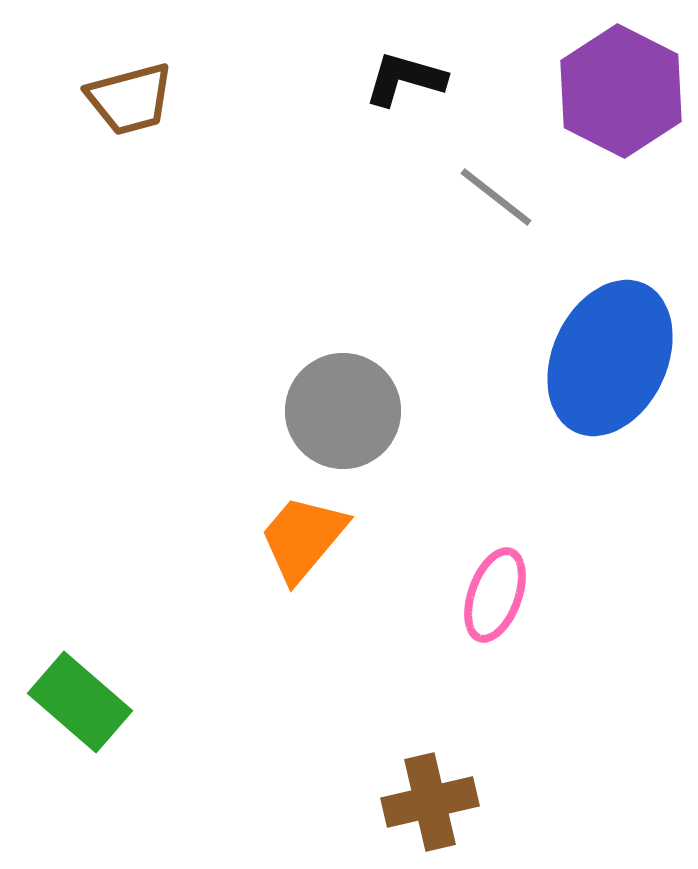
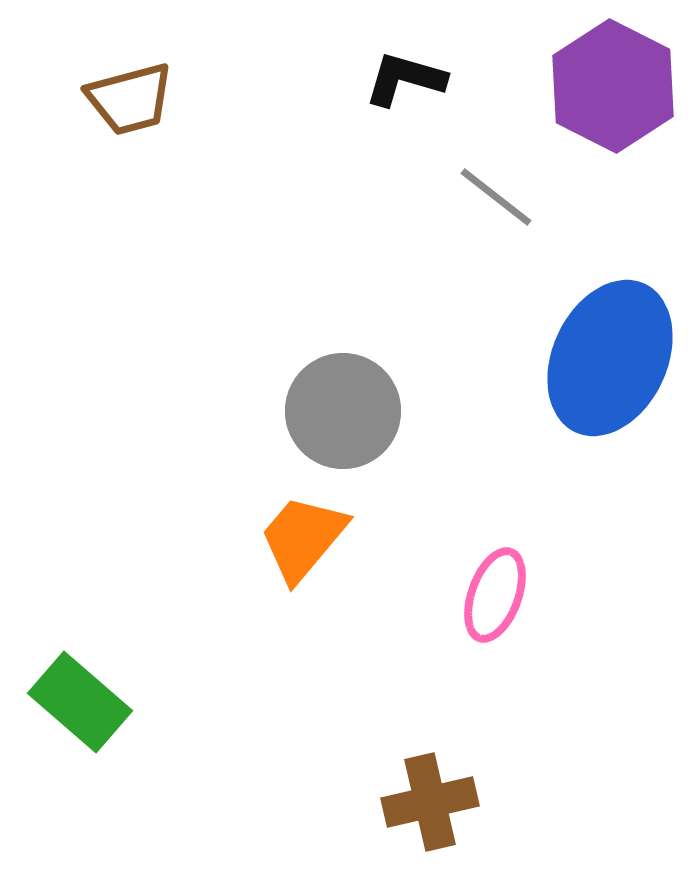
purple hexagon: moved 8 px left, 5 px up
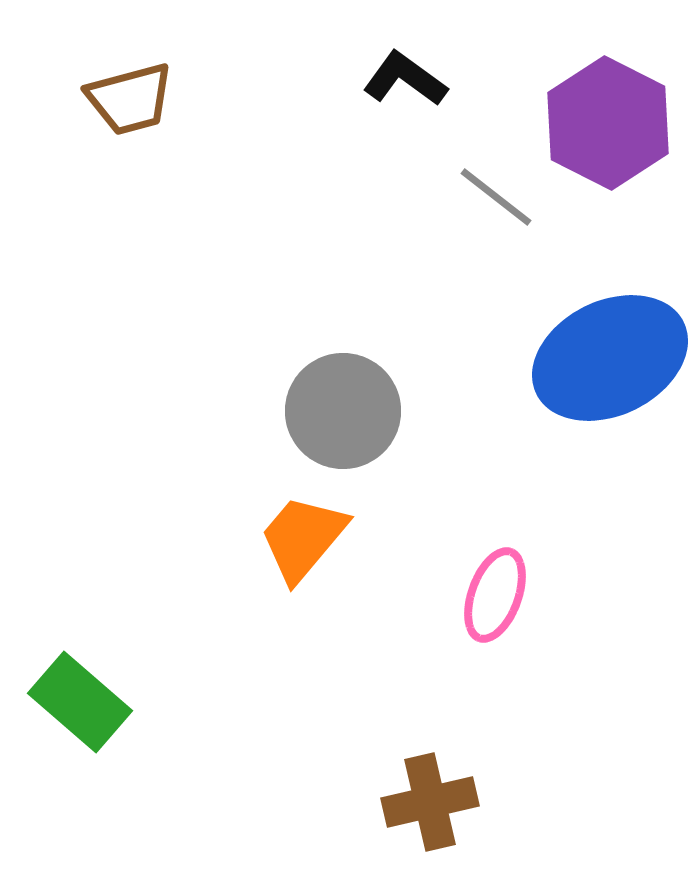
black L-shape: rotated 20 degrees clockwise
purple hexagon: moved 5 px left, 37 px down
blue ellipse: rotated 39 degrees clockwise
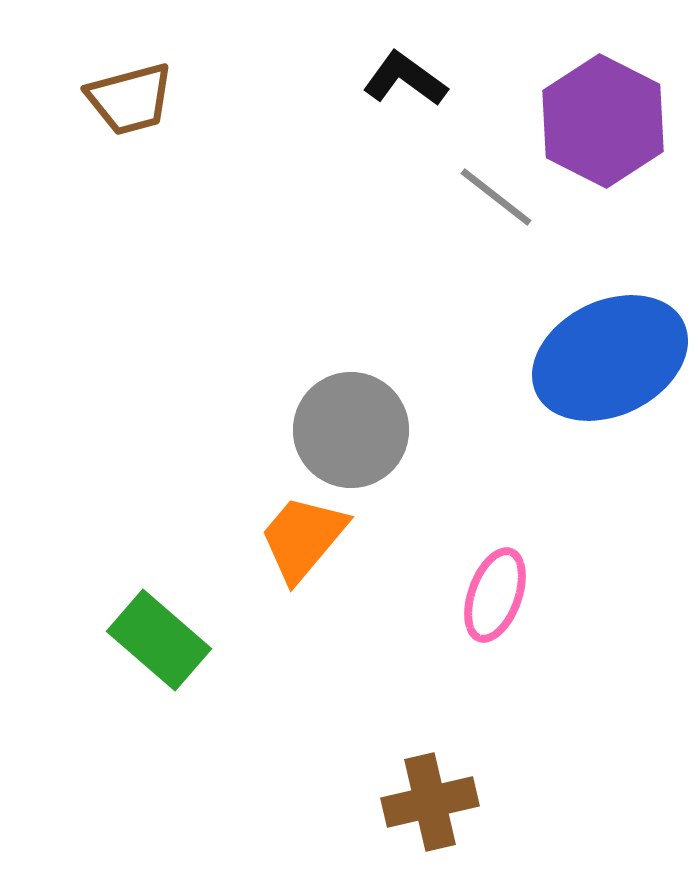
purple hexagon: moved 5 px left, 2 px up
gray circle: moved 8 px right, 19 px down
green rectangle: moved 79 px right, 62 px up
